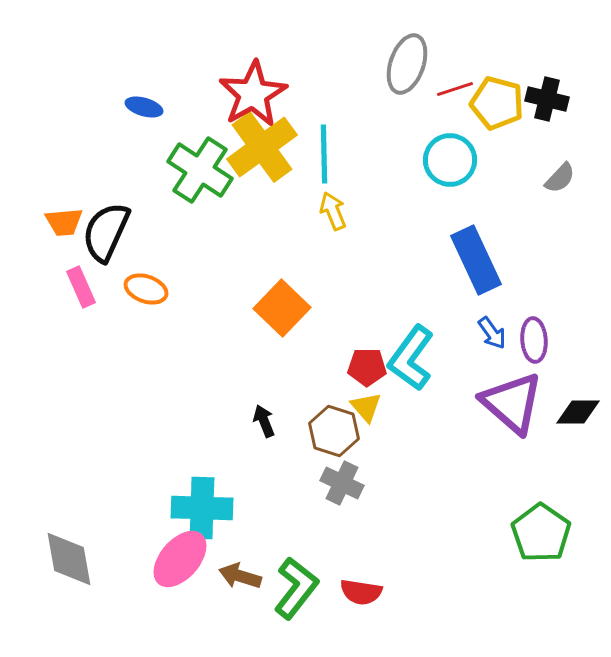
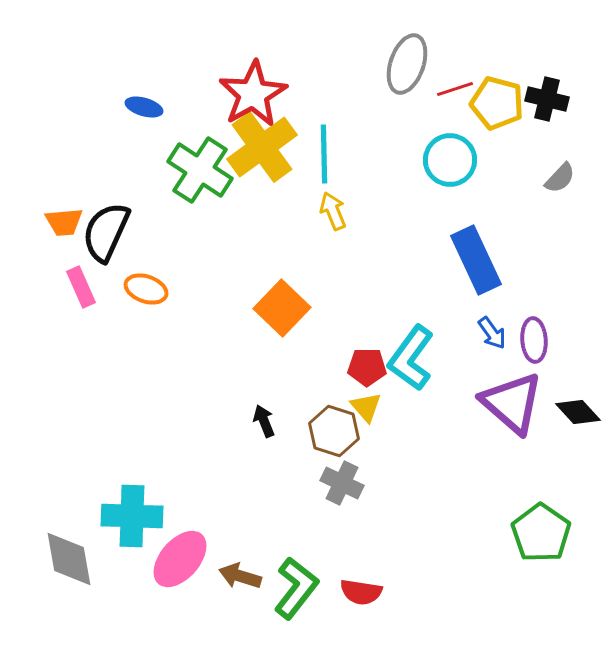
black diamond: rotated 48 degrees clockwise
cyan cross: moved 70 px left, 8 px down
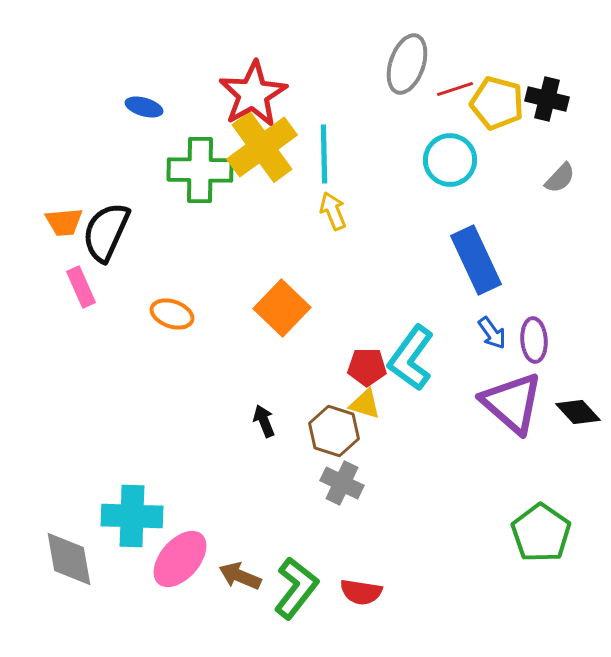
green cross: rotated 32 degrees counterclockwise
orange ellipse: moved 26 px right, 25 px down
yellow triangle: moved 1 px left, 3 px up; rotated 32 degrees counterclockwise
brown arrow: rotated 6 degrees clockwise
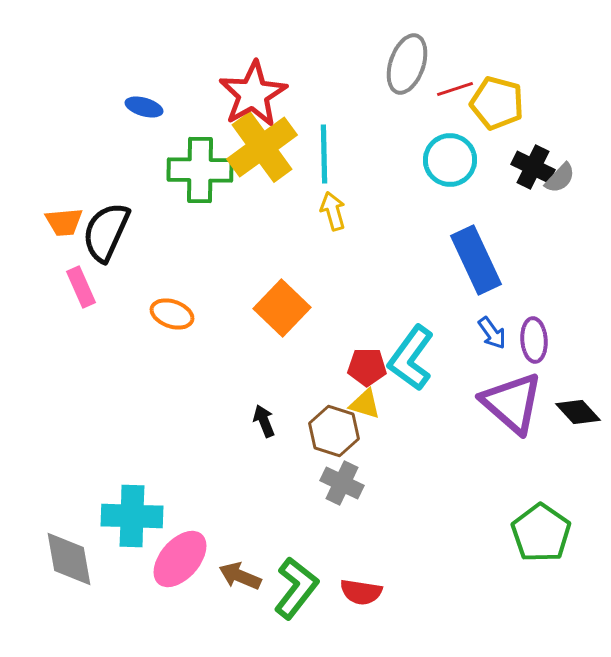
black cross: moved 14 px left, 68 px down; rotated 12 degrees clockwise
yellow arrow: rotated 6 degrees clockwise
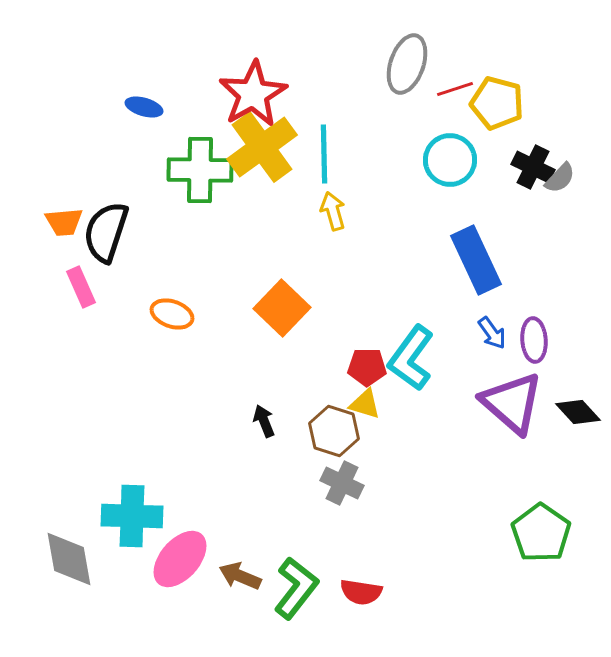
black semicircle: rotated 6 degrees counterclockwise
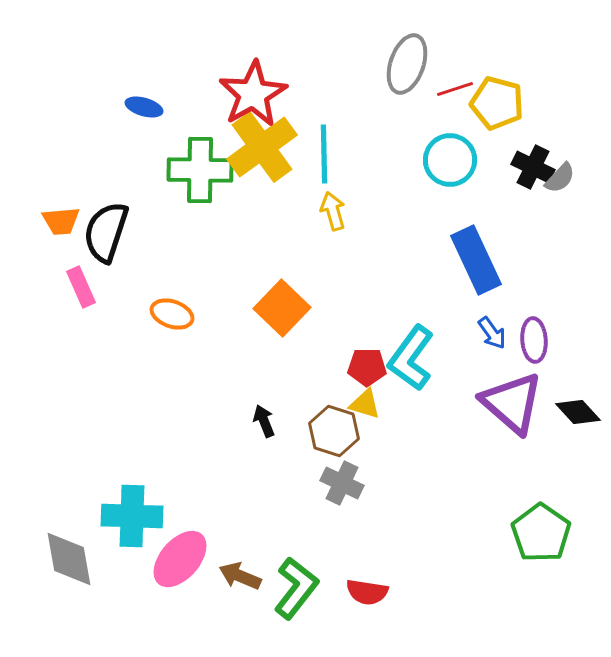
orange trapezoid: moved 3 px left, 1 px up
red semicircle: moved 6 px right
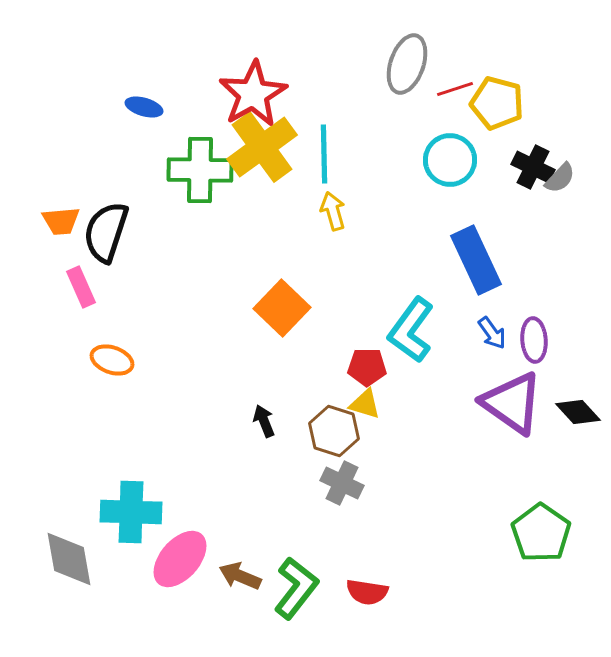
orange ellipse: moved 60 px left, 46 px down
cyan L-shape: moved 28 px up
purple triangle: rotated 6 degrees counterclockwise
cyan cross: moved 1 px left, 4 px up
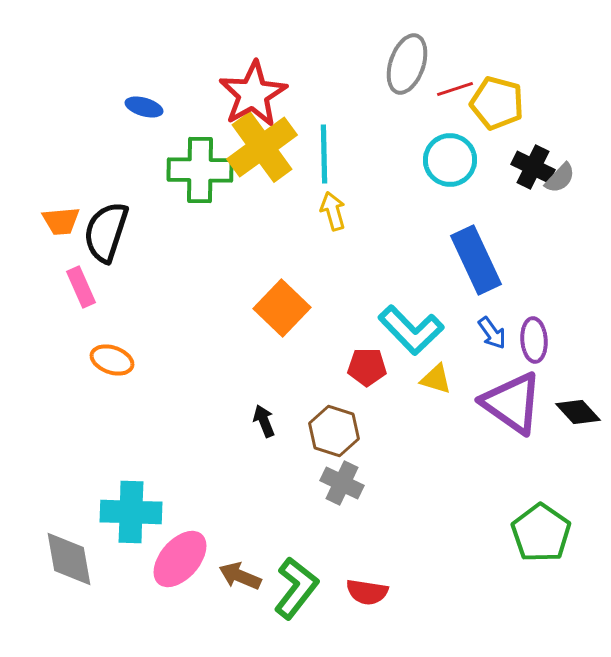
cyan L-shape: rotated 80 degrees counterclockwise
yellow triangle: moved 71 px right, 25 px up
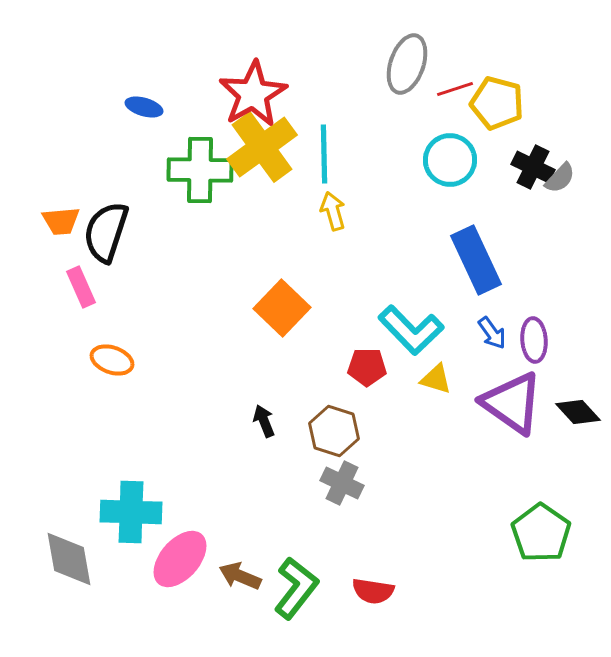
red semicircle: moved 6 px right, 1 px up
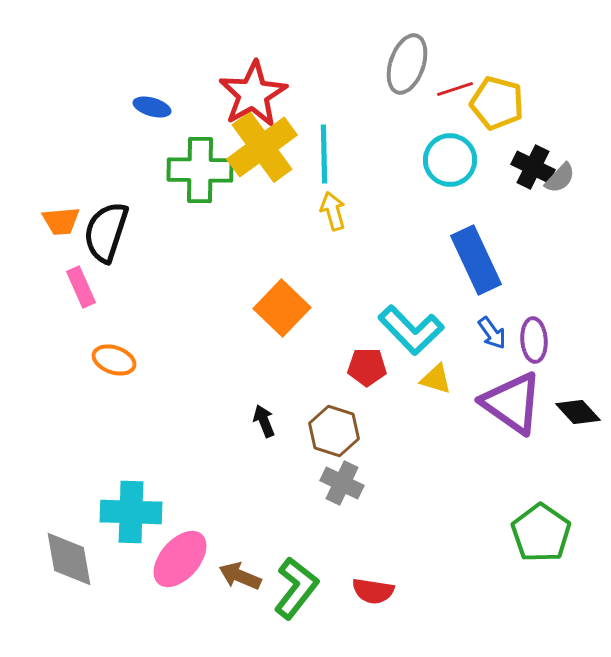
blue ellipse: moved 8 px right
orange ellipse: moved 2 px right
